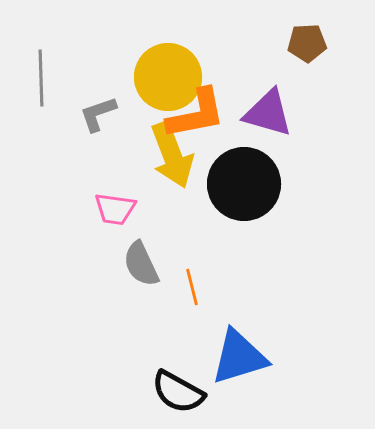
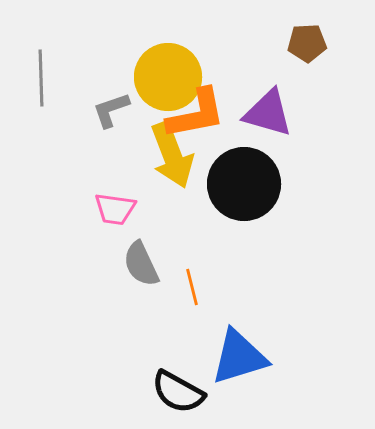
gray L-shape: moved 13 px right, 4 px up
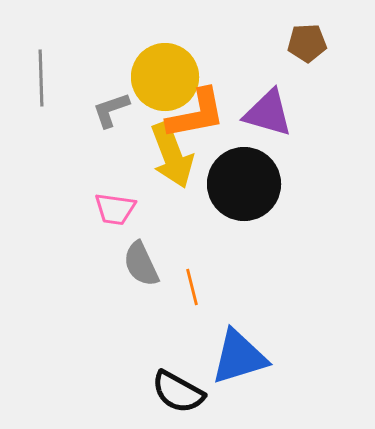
yellow circle: moved 3 px left
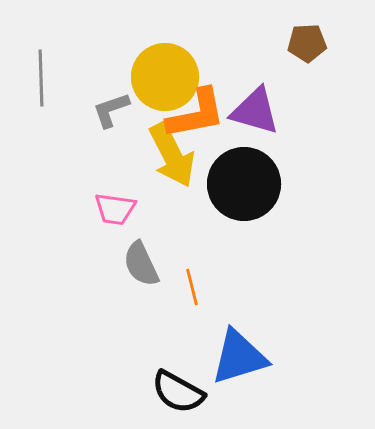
purple triangle: moved 13 px left, 2 px up
yellow arrow: rotated 6 degrees counterclockwise
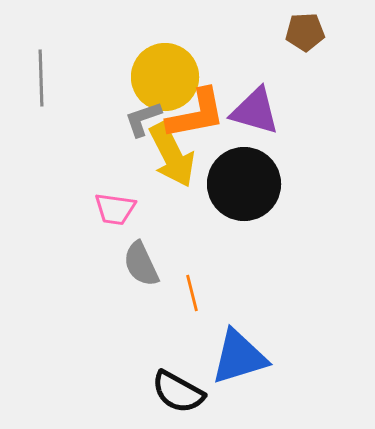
brown pentagon: moved 2 px left, 11 px up
gray L-shape: moved 32 px right, 9 px down
orange line: moved 6 px down
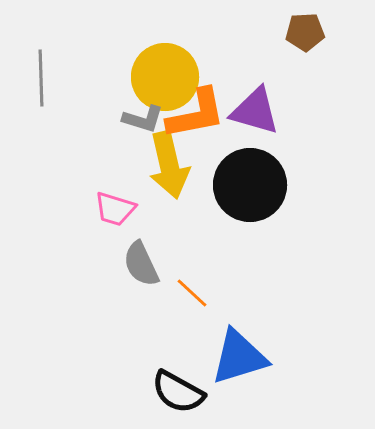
gray L-shape: rotated 144 degrees counterclockwise
yellow arrow: moved 3 px left, 10 px down; rotated 14 degrees clockwise
black circle: moved 6 px right, 1 px down
pink trapezoid: rotated 9 degrees clockwise
orange line: rotated 33 degrees counterclockwise
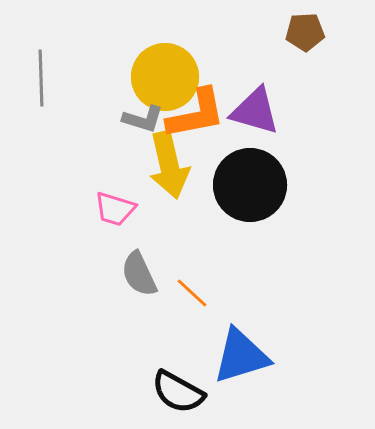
gray semicircle: moved 2 px left, 10 px down
blue triangle: moved 2 px right, 1 px up
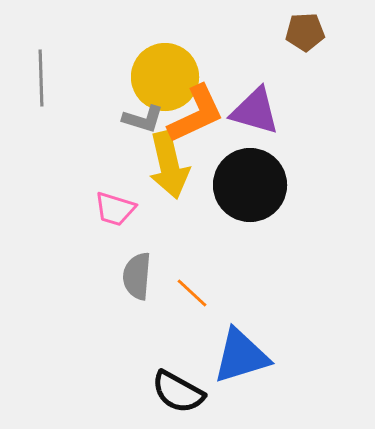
orange L-shape: rotated 14 degrees counterclockwise
gray semicircle: moved 2 px left, 2 px down; rotated 30 degrees clockwise
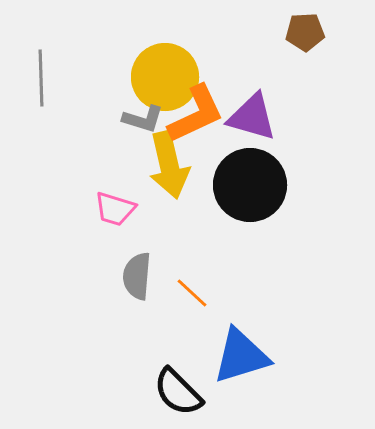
purple triangle: moved 3 px left, 6 px down
black semicircle: rotated 16 degrees clockwise
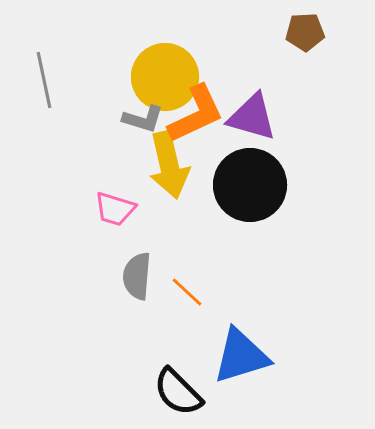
gray line: moved 3 px right, 2 px down; rotated 10 degrees counterclockwise
orange line: moved 5 px left, 1 px up
